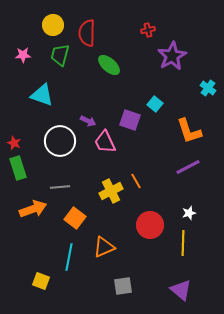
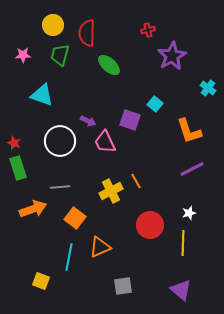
purple line: moved 4 px right, 2 px down
orange triangle: moved 4 px left
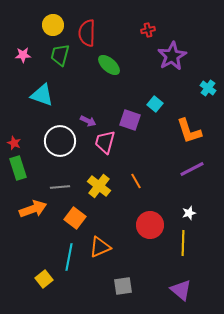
pink trapezoid: rotated 40 degrees clockwise
yellow cross: moved 12 px left, 5 px up; rotated 25 degrees counterclockwise
yellow square: moved 3 px right, 2 px up; rotated 30 degrees clockwise
